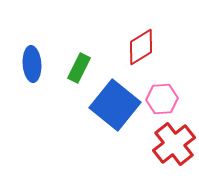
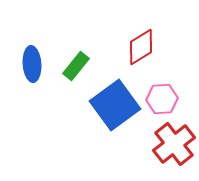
green rectangle: moved 3 px left, 2 px up; rotated 12 degrees clockwise
blue square: rotated 15 degrees clockwise
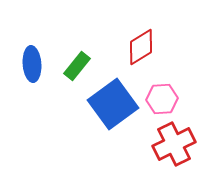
green rectangle: moved 1 px right
blue square: moved 2 px left, 1 px up
red cross: rotated 12 degrees clockwise
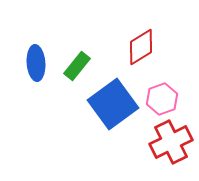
blue ellipse: moved 4 px right, 1 px up
pink hexagon: rotated 16 degrees counterclockwise
red cross: moved 3 px left, 2 px up
